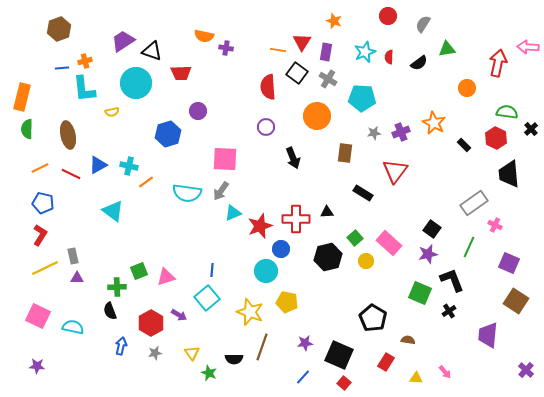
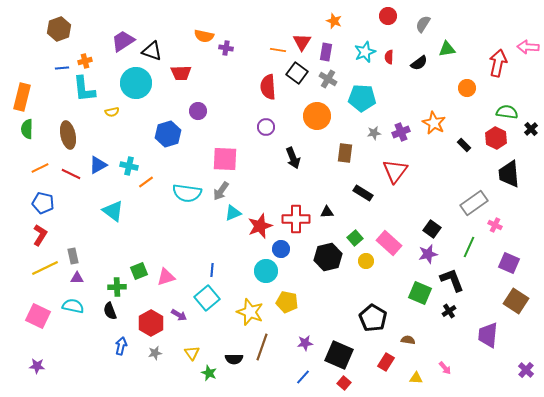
cyan semicircle at (73, 327): moved 21 px up
pink arrow at (445, 372): moved 4 px up
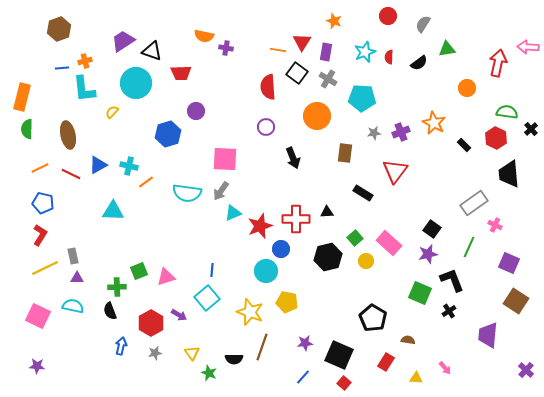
purple circle at (198, 111): moved 2 px left
yellow semicircle at (112, 112): rotated 144 degrees clockwise
cyan triangle at (113, 211): rotated 35 degrees counterclockwise
